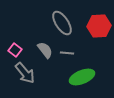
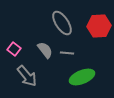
pink square: moved 1 px left, 1 px up
gray arrow: moved 2 px right, 3 px down
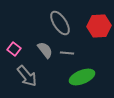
gray ellipse: moved 2 px left
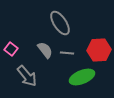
red hexagon: moved 24 px down
pink square: moved 3 px left
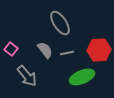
gray line: rotated 16 degrees counterclockwise
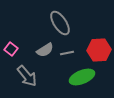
gray semicircle: rotated 96 degrees clockwise
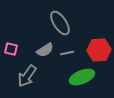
pink square: rotated 24 degrees counterclockwise
gray arrow: rotated 75 degrees clockwise
